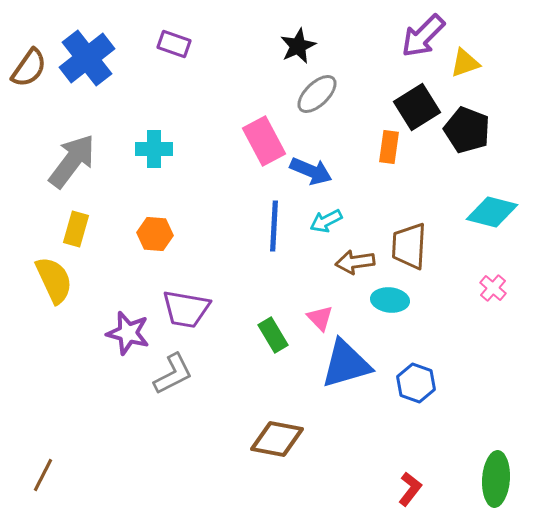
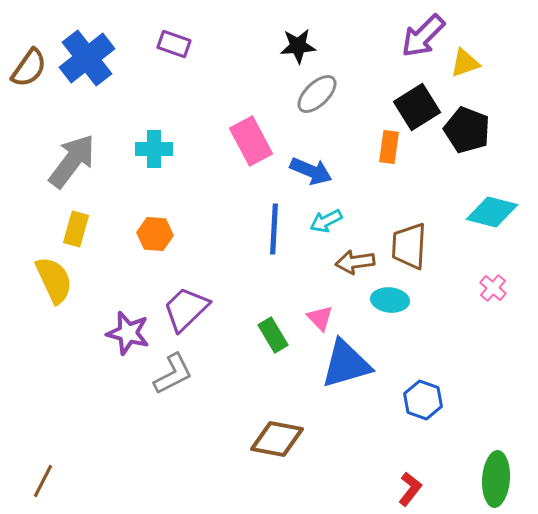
black star: rotated 21 degrees clockwise
pink rectangle: moved 13 px left
blue line: moved 3 px down
purple trapezoid: rotated 126 degrees clockwise
blue hexagon: moved 7 px right, 17 px down
brown line: moved 6 px down
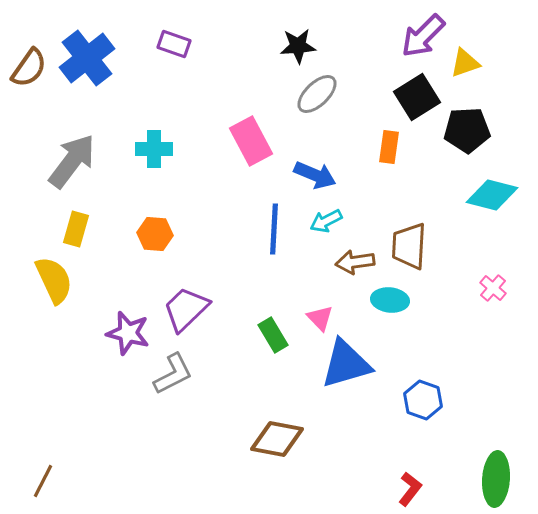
black square: moved 10 px up
black pentagon: rotated 24 degrees counterclockwise
blue arrow: moved 4 px right, 4 px down
cyan diamond: moved 17 px up
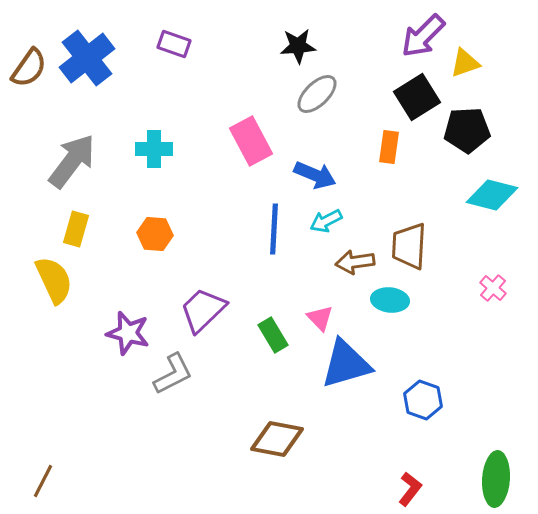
purple trapezoid: moved 17 px right, 1 px down
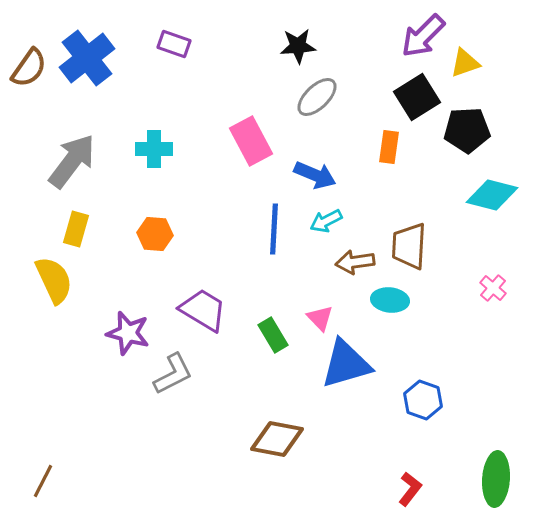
gray ellipse: moved 3 px down
purple trapezoid: rotated 75 degrees clockwise
